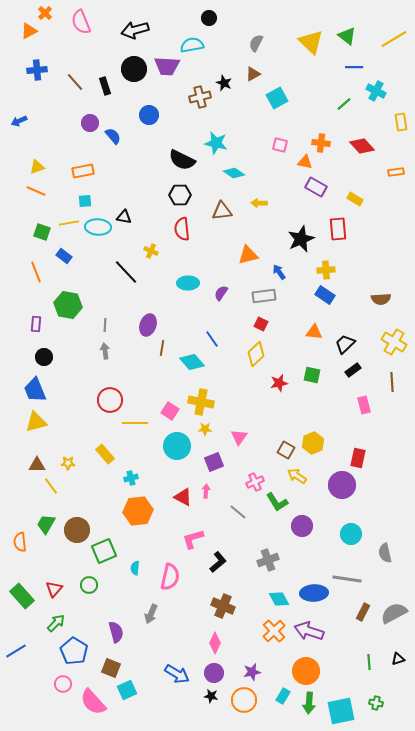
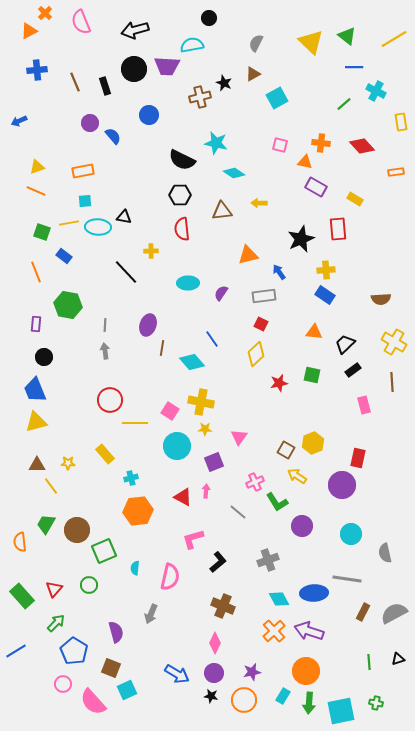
brown line at (75, 82): rotated 18 degrees clockwise
yellow cross at (151, 251): rotated 24 degrees counterclockwise
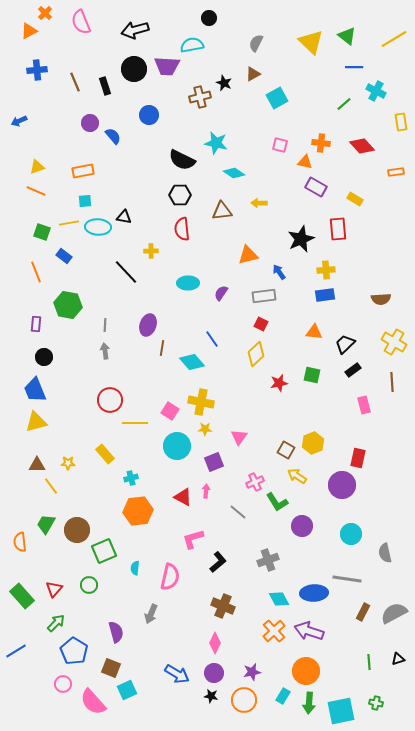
blue rectangle at (325, 295): rotated 42 degrees counterclockwise
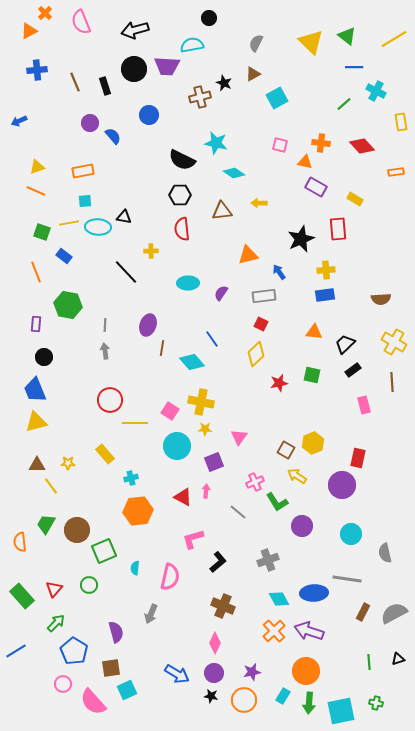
brown square at (111, 668): rotated 30 degrees counterclockwise
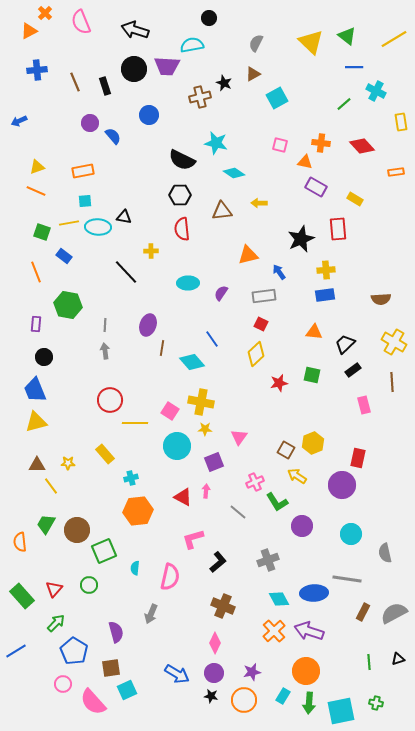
black arrow at (135, 30): rotated 32 degrees clockwise
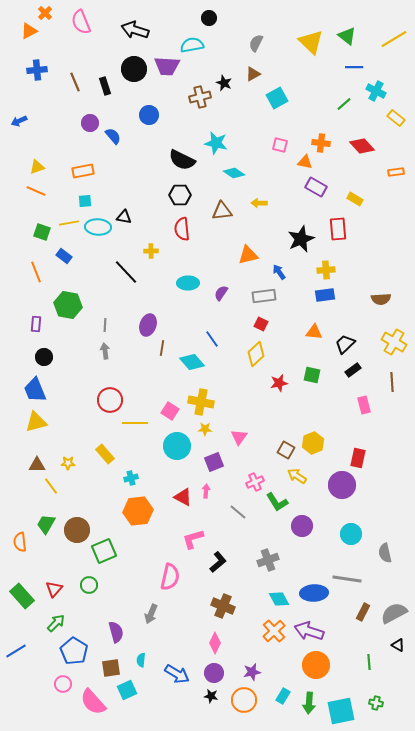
yellow rectangle at (401, 122): moved 5 px left, 4 px up; rotated 42 degrees counterclockwise
cyan semicircle at (135, 568): moved 6 px right, 92 px down
black triangle at (398, 659): moved 14 px up; rotated 48 degrees clockwise
orange circle at (306, 671): moved 10 px right, 6 px up
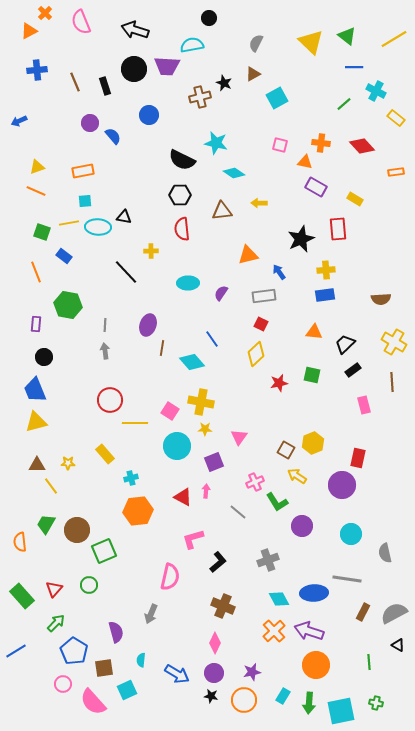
brown square at (111, 668): moved 7 px left
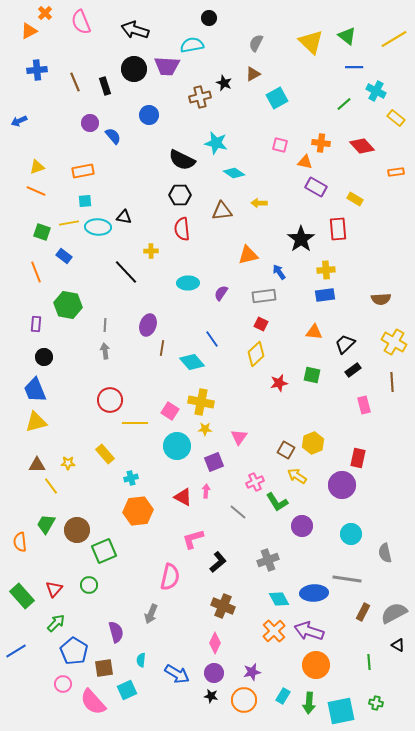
black star at (301, 239): rotated 12 degrees counterclockwise
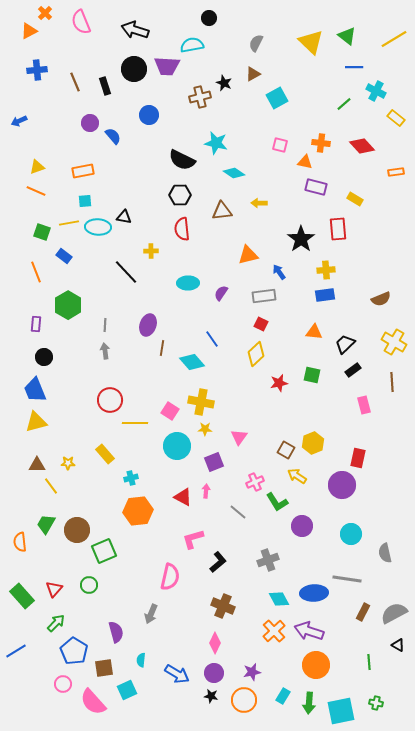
purple rectangle at (316, 187): rotated 15 degrees counterclockwise
brown semicircle at (381, 299): rotated 18 degrees counterclockwise
green hexagon at (68, 305): rotated 20 degrees clockwise
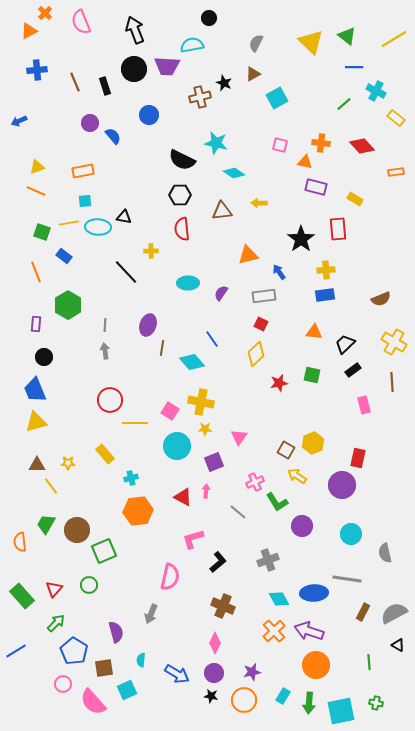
black arrow at (135, 30): rotated 52 degrees clockwise
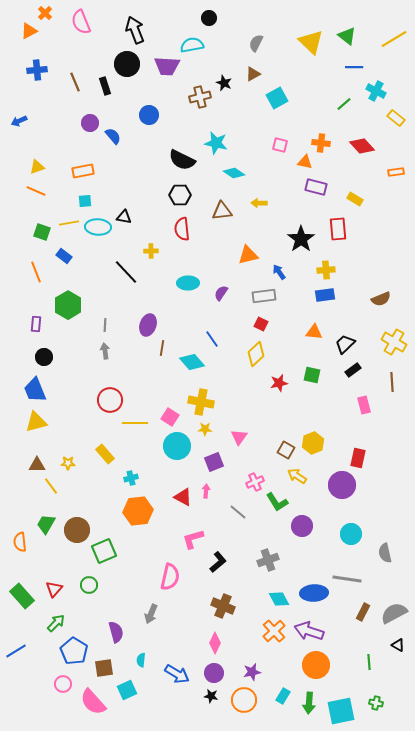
black circle at (134, 69): moved 7 px left, 5 px up
pink square at (170, 411): moved 6 px down
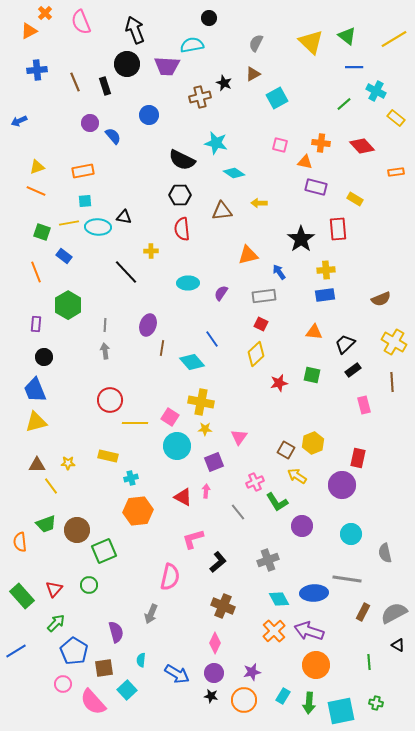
yellow rectangle at (105, 454): moved 3 px right, 2 px down; rotated 36 degrees counterclockwise
gray line at (238, 512): rotated 12 degrees clockwise
green trapezoid at (46, 524): rotated 140 degrees counterclockwise
cyan square at (127, 690): rotated 18 degrees counterclockwise
